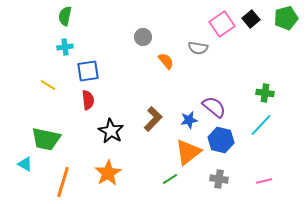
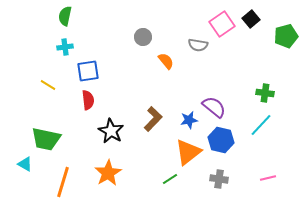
green pentagon: moved 18 px down
gray semicircle: moved 3 px up
pink line: moved 4 px right, 3 px up
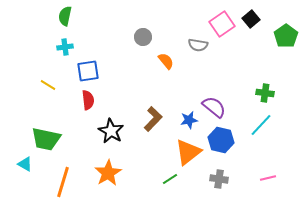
green pentagon: rotated 20 degrees counterclockwise
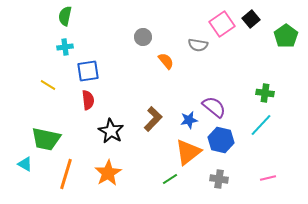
orange line: moved 3 px right, 8 px up
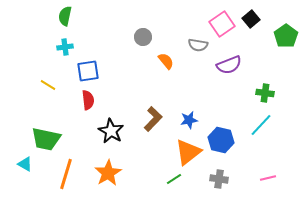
purple semicircle: moved 15 px right, 42 px up; rotated 120 degrees clockwise
green line: moved 4 px right
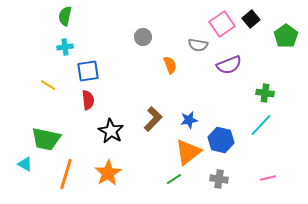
orange semicircle: moved 4 px right, 4 px down; rotated 18 degrees clockwise
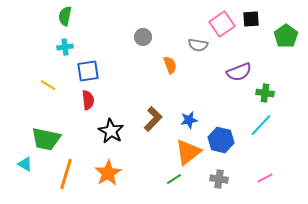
black square: rotated 36 degrees clockwise
purple semicircle: moved 10 px right, 7 px down
pink line: moved 3 px left; rotated 14 degrees counterclockwise
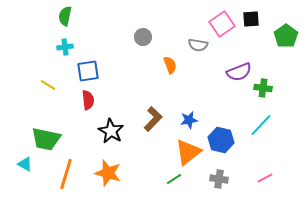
green cross: moved 2 px left, 5 px up
orange star: rotated 24 degrees counterclockwise
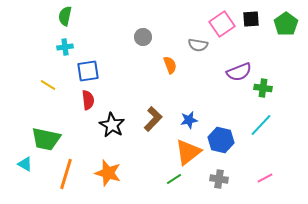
green pentagon: moved 12 px up
black star: moved 1 px right, 6 px up
